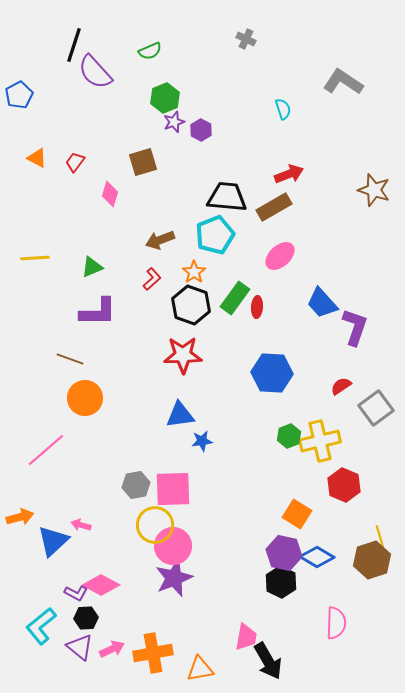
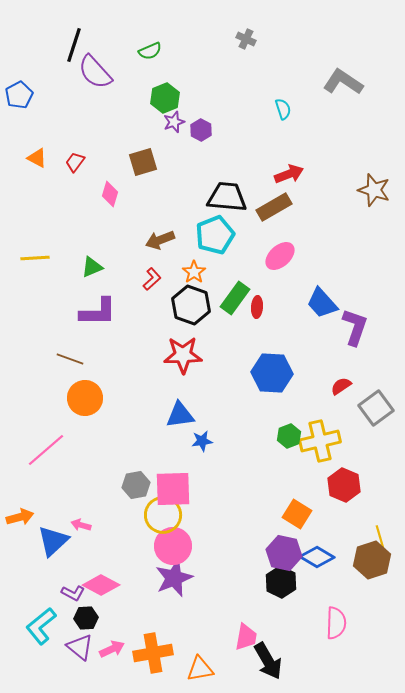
yellow circle at (155, 525): moved 8 px right, 10 px up
purple L-shape at (76, 593): moved 3 px left
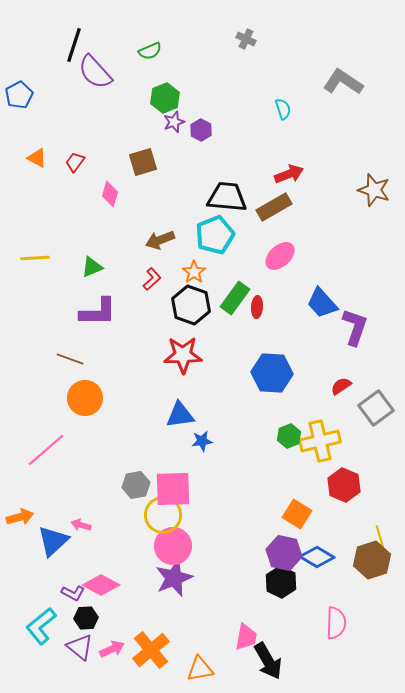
orange cross at (153, 653): moved 2 px left, 3 px up; rotated 30 degrees counterclockwise
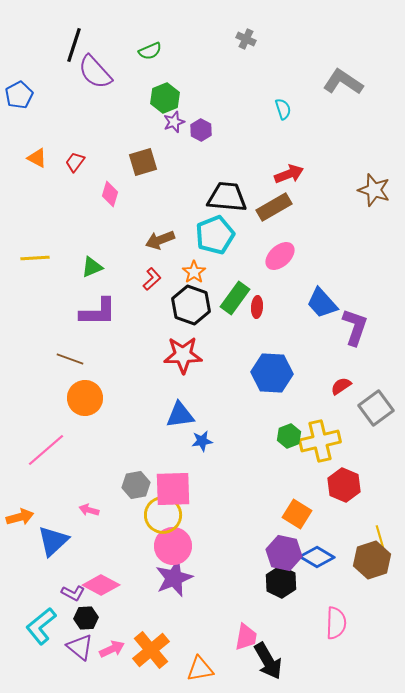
pink arrow at (81, 525): moved 8 px right, 15 px up
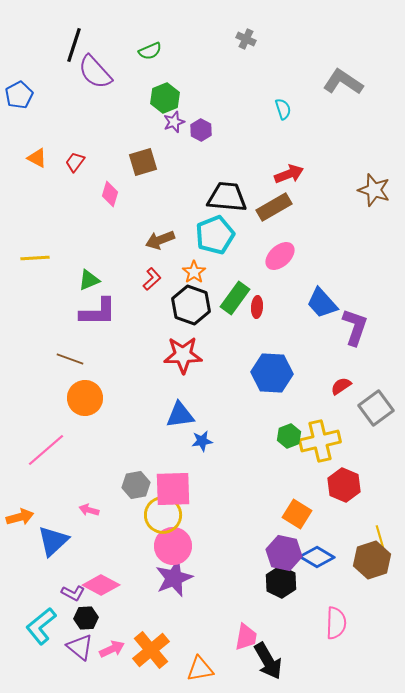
green triangle at (92, 267): moved 3 px left, 13 px down
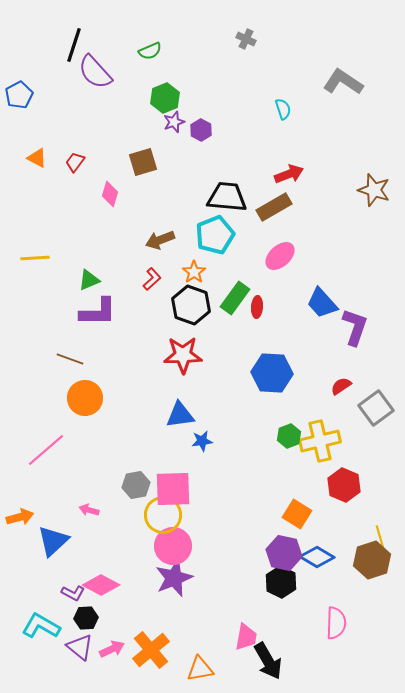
cyan L-shape at (41, 626): rotated 69 degrees clockwise
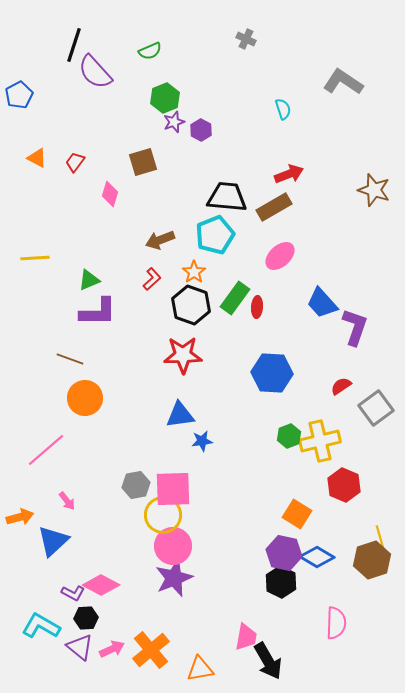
pink arrow at (89, 510): moved 22 px left, 9 px up; rotated 144 degrees counterclockwise
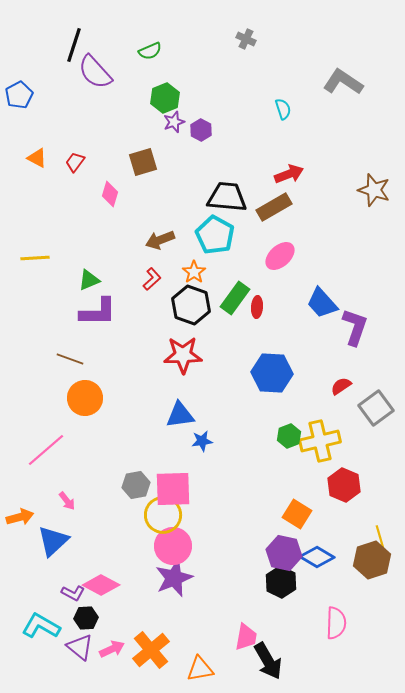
cyan pentagon at (215, 235): rotated 21 degrees counterclockwise
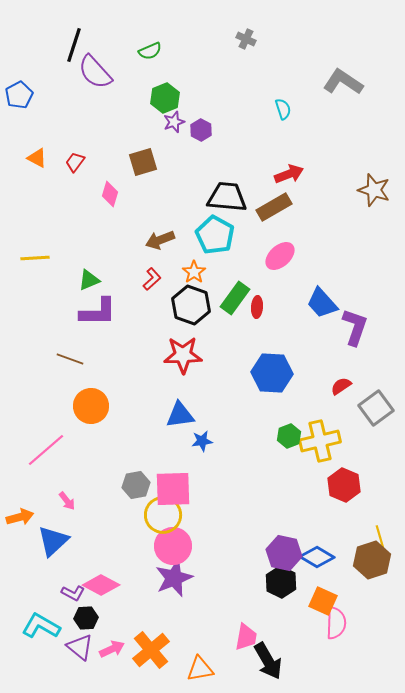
orange circle at (85, 398): moved 6 px right, 8 px down
orange square at (297, 514): moved 26 px right, 87 px down; rotated 8 degrees counterclockwise
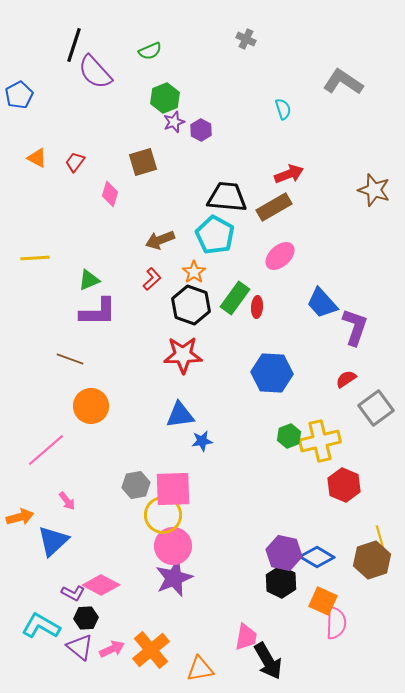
red semicircle at (341, 386): moved 5 px right, 7 px up
